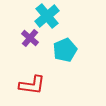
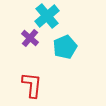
cyan pentagon: moved 3 px up
red L-shape: rotated 92 degrees counterclockwise
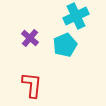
cyan cross: moved 29 px right; rotated 15 degrees clockwise
cyan pentagon: moved 2 px up
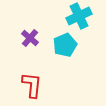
cyan cross: moved 3 px right
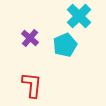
cyan cross: rotated 20 degrees counterclockwise
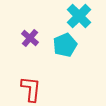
red L-shape: moved 1 px left, 4 px down
